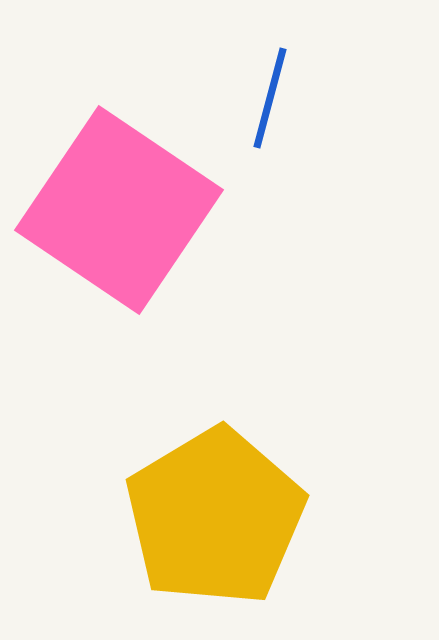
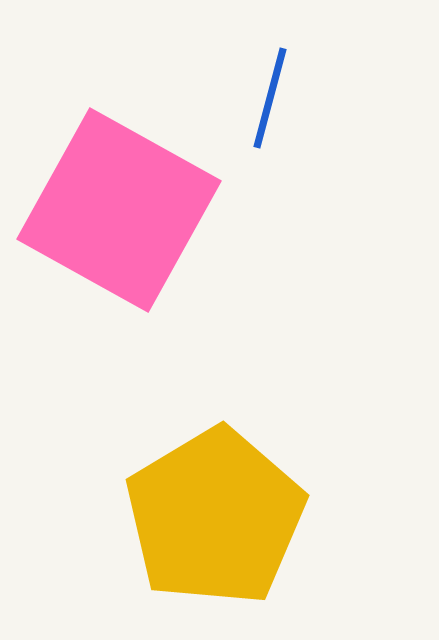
pink square: rotated 5 degrees counterclockwise
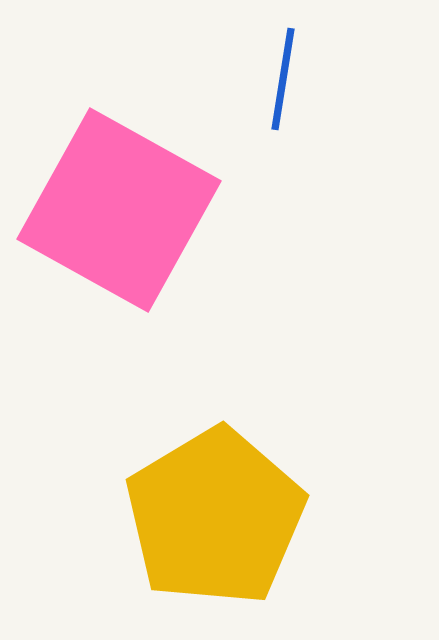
blue line: moved 13 px right, 19 px up; rotated 6 degrees counterclockwise
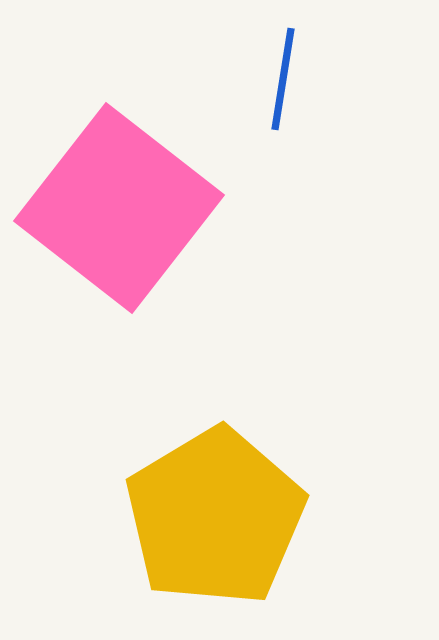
pink square: moved 2 px up; rotated 9 degrees clockwise
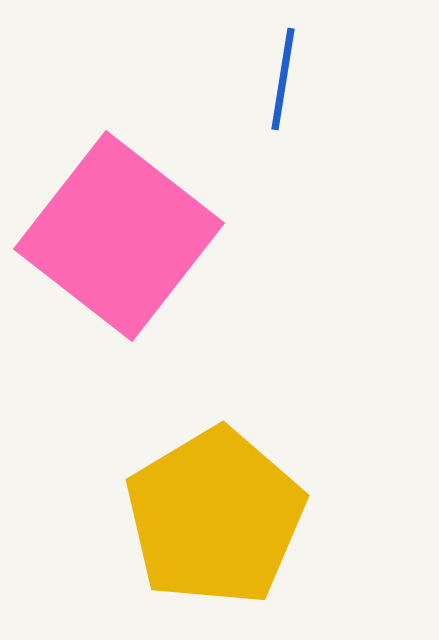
pink square: moved 28 px down
